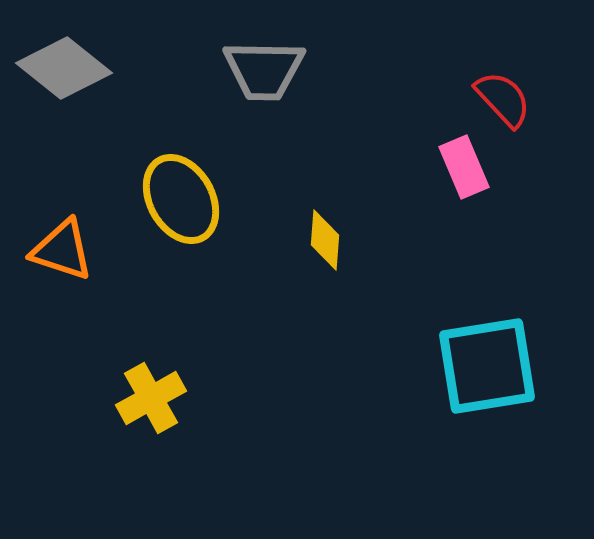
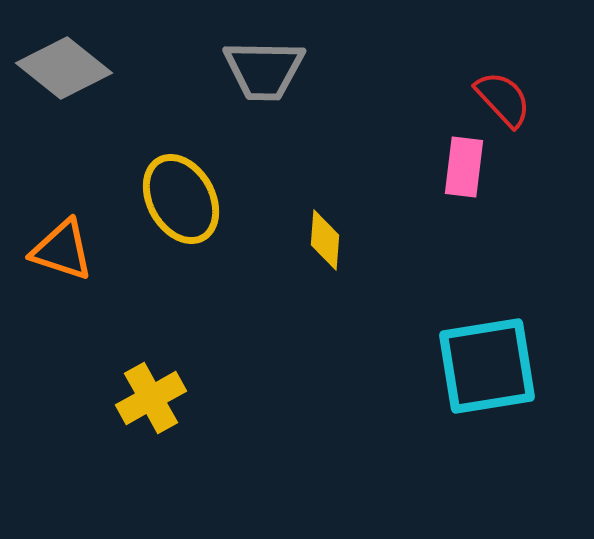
pink rectangle: rotated 30 degrees clockwise
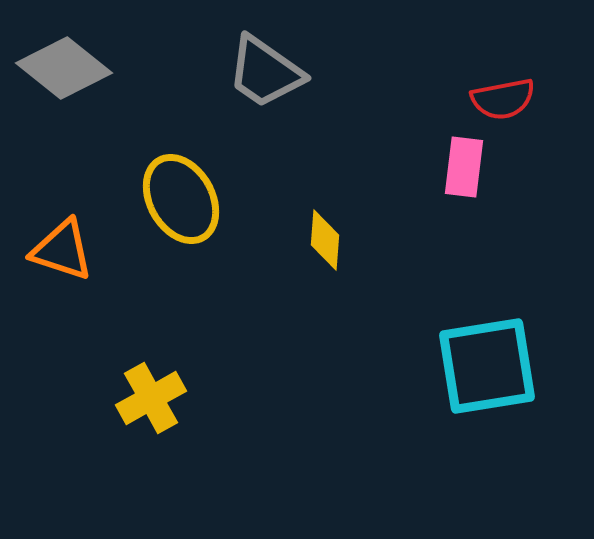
gray trapezoid: moved 1 px right, 2 px down; rotated 34 degrees clockwise
red semicircle: rotated 122 degrees clockwise
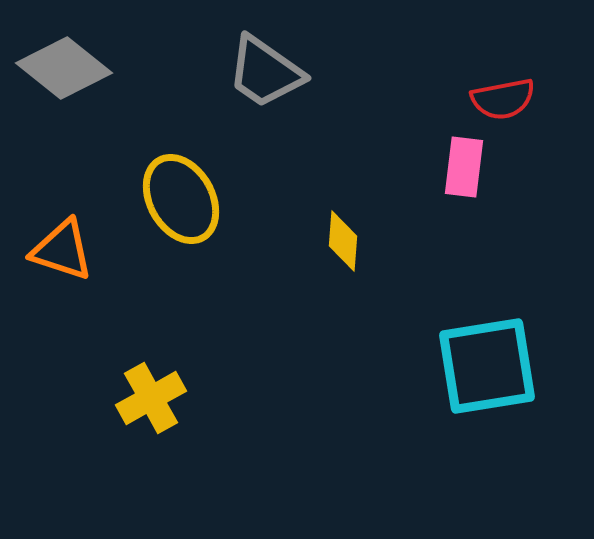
yellow diamond: moved 18 px right, 1 px down
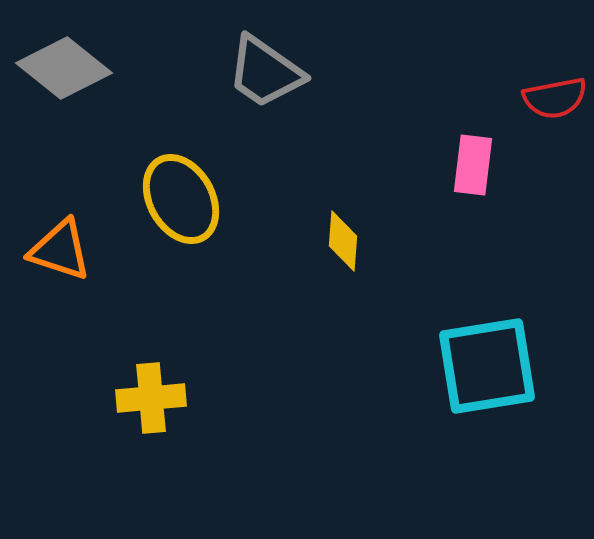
red semicircle: moved 52 px right, 1 px up
pink rectangle: moved 9 px right, 2 px up
orange triangle: moved 2 px left
yellow cross: rotated 24 degrees clockwise
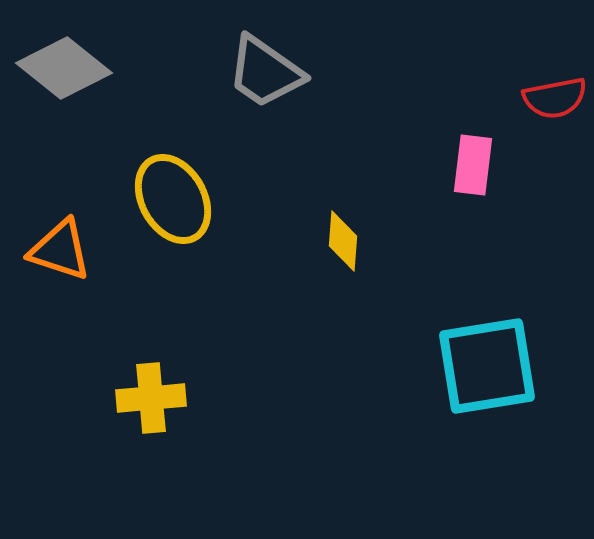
yellow ellipse: moved 8 px left
